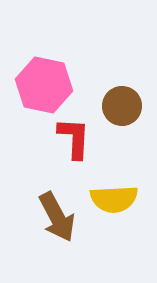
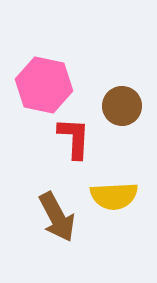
yellow semicircle: moved 3 px up
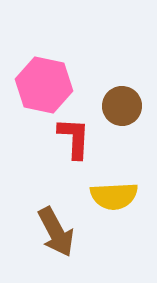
brown arrow: moved 1 px left, 15 px down
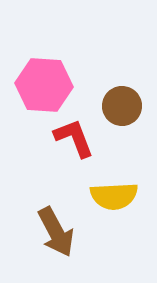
pink hexagon: rotated 8 degrees counterclockwise
red L-shape: rotated 24 degrees counterclockwise
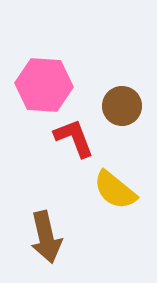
yellow semicircle: moved 1 px right, 6 px up; rotated 42 degrees clockwise
brown arrow: moved 10 px left, 5 px down; rotated 15 degrees clockwise
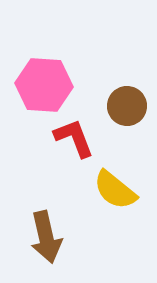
brown circle: moved 5 px right
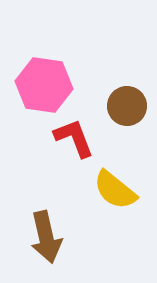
pink hexagon: rotated 4 degrees clockwise
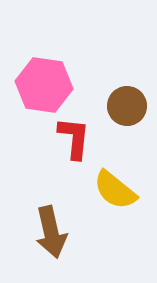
red L-shape: rotated 27 degrees clockwise
brown arrow: moved 5 px right, 5 px up
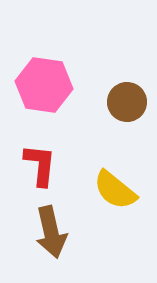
brown circle: moved 4 px up
red L-shape: moved 34 px left, 27 px down
